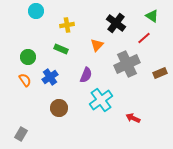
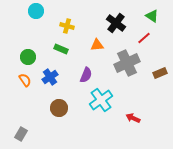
yellow cross: moved 1 px down; rotated 24 degrees clockwise
orange triangle: rotated 40 degrees clockwise
gray cross: moved 1 px up
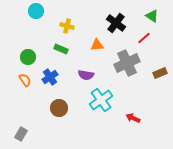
purple semicircle: rotated 77 degrees clockwise
